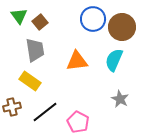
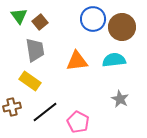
cyan semicircle: rotated 60 degrees clockwise
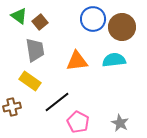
green triangle: rotated 18 degrees counterclockwise
gray star: moved 24 px down
black line: moved 12 px right, 10 px up
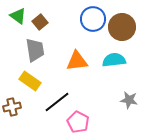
green triangle: moved 1 px left
gray star: moved 9 px right, 23 px up; rotated 18 degrees counterclockwise
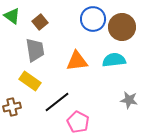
green triangle: moved 6 px left
